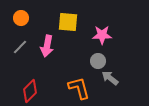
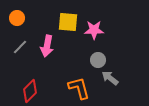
orange circle: moved 4 px left
pink star: moved 8 px left, 5 px up
gray circle: moved 1 px up
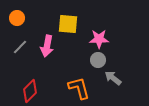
yellow square: moved 2 px down
pink star: moved 5 px right, 9 px down
gray arrow: moved 3 px right
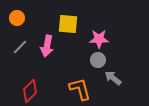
orange L-shape: moved 1 px right, 1 px down
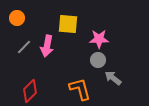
gray line: moved 4 px right
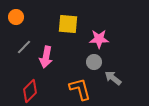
orange circle: moved 1 px left, 1 px up
pink arrow: moved 1 px left, 11 px down
gray circle: moved 4 px left, 2 px down
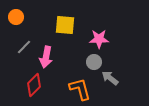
yellow square: moved 3 px left, 1 px down
gray arrow: moved 3 px left
red diamond: moved 4 px right, 6 px up
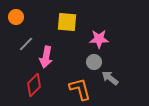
yellow square: moved 2 px right, 3 px up
gray line: moved 2 px right, 3 px up
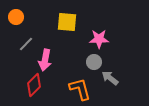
pink arrow: moved 1 px left, 3 px down
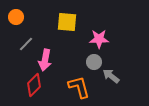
gray arrow: moved 1 px right, 2 px up
orange L-shape: moved 1 px left, 2 px up
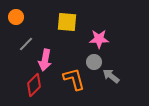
orange L-shape: moved 5 px left, 8 px up
